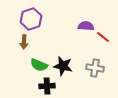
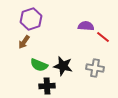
brown arrow: rotated 32 degrees clockwise
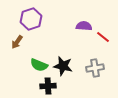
purple semicircle: moved 2 px left
brown arrow: moved 7 px left
gray cross: rotated 18 degrees counterclockwise
black cross: moved 1 px right
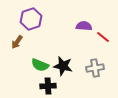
green semicircle: moved 1 px right
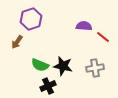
black cross: rotated 21 degrees counterclockwise
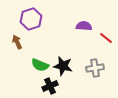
red line: moved 3 px right, 1 px down
brown arrow: rotated 120 degrees clockwise
black cross: moved 2 px right
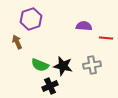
red line: rotated 32 degrees counterclockwise
gray cross: moved 3 px left, 3 px up
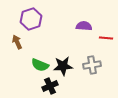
black star: rotated 18 degrees counterclockwise
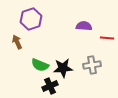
red line: moved 1 px right
black star: moved 2 px down
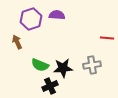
purple semicircle: moved 27 px left, 11 px up
